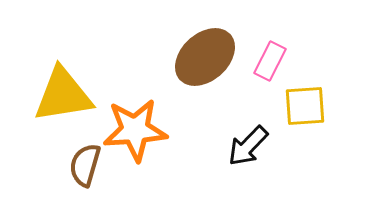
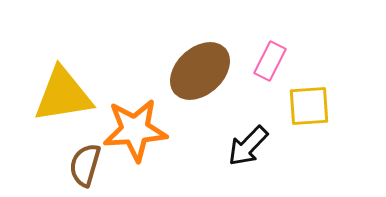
brown ellipse: moved 5 px left, 14 px down
yellow square: moved 4 px right
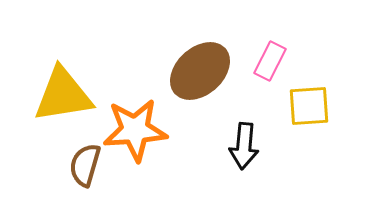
black arrow: moved 4 px left; rotated 39 degrees counterclockwise
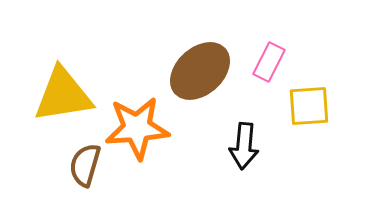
pink rectangle: moved 1 px left, 1 px down
orange star: moved 2 px right, 2 px up
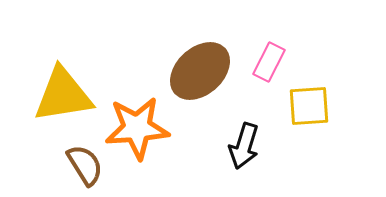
black arrow: rotated 12 degrees clockwise
brown semicircle: rotated 132 degrees clockwise
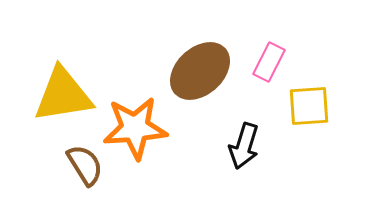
orange star: moved 2 px left
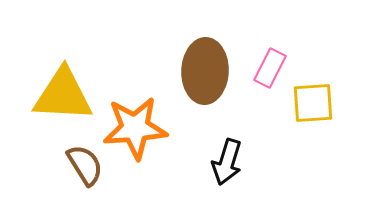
pink rectangle: moved 1 px right, 6 px down
brown ellipse: moved 5 px right; rotated 46 degrees counterclockwise
yellow triangle: rotated 12 degrees clockwise
yellow square: moved 4 px right, 3 px up
black arrow: moved 17 px left, 16 px down
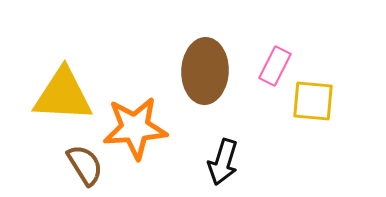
pink rectangle: moved 5 px right, 2 px up
yellow square: moved 2 px up; rotated 9 degrees clockwise
black arrow: moved 4 px left
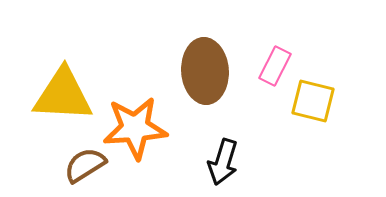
brown ellipse: rotated 6 degrees counterclockwise
yellow square: rotated 9 degrees clockwise
brown semicircle: rotated 90 degrees counterclockwise
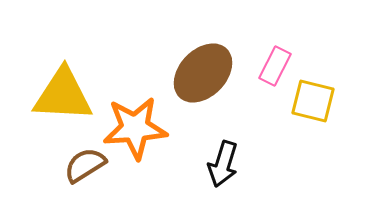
brown ellipse: moved 2 px left, 2 px down; rotated 48 degrees clockwise
black arrow: moved 2 px down
